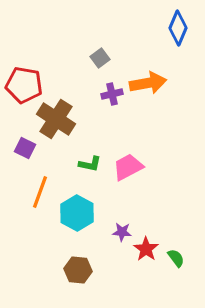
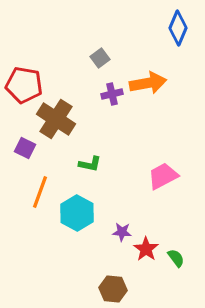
pink trapezoid: moved 35 px right, 9 px down
brown hexagon: moved 35 px right, 19 px down
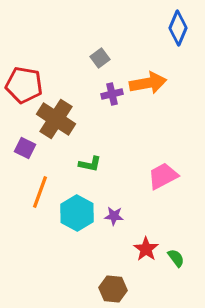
purple star: moved 8 px left, 16 px up
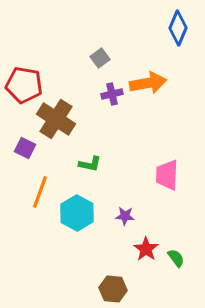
pink trapezoid: moved 4 px right, 1 px up; rotated 60 degrees counterclockwise
purple star: moved 11 px right
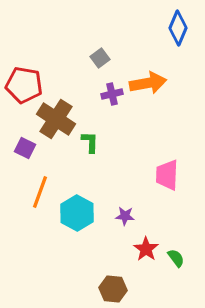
green L-shape: moved 22 px up; rotated 100 degrees counterclockwise
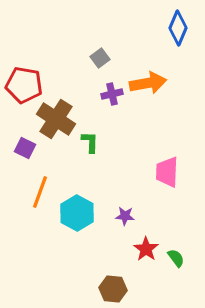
pink trapezoid: moved 3 px up
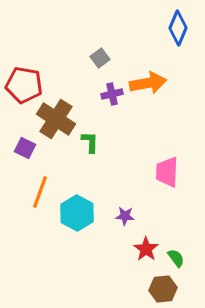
brown hexagon: moved 50 px right; rotated 12 degrees counterclockwise
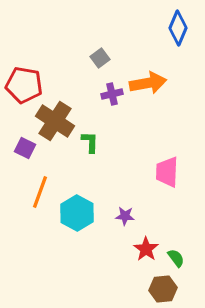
brown cross: moved 1 px left, 2 px down
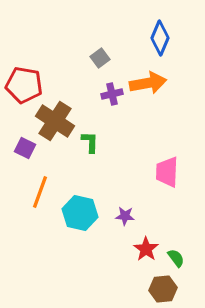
blue diamond: moved 18 px left, 10 px down
cyan hexagon: moved 3 px right; rotated 16 degrees counterclockwise
